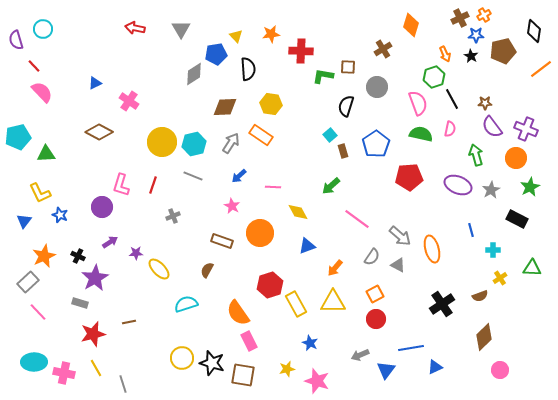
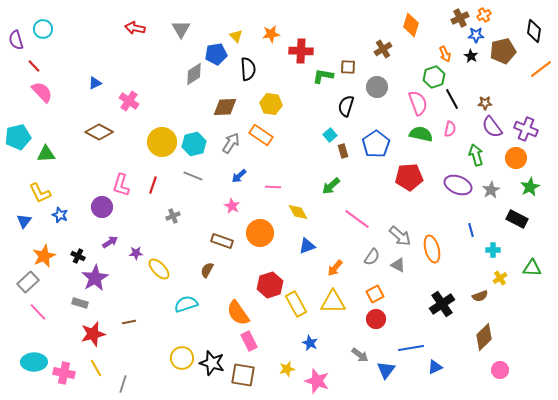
gray arrow at (360, 355): rotated 120 degrees counterclockwise
gray line at (123, 384): rotated 36 degrees clockwise
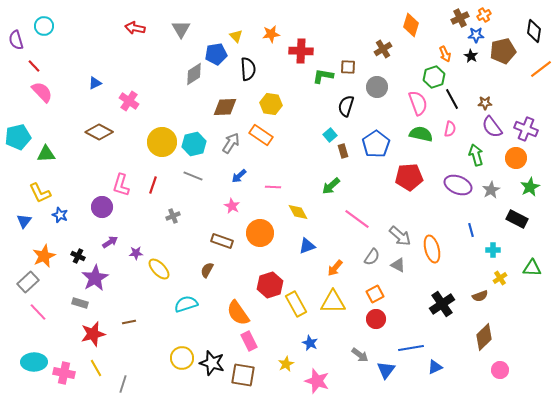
cyan circle at (43, 29): moved 1 px right, 3 px up
yellow star at (287, 369): moved 1 px left, 5 px up; rotated 14 degrees counterclockwise
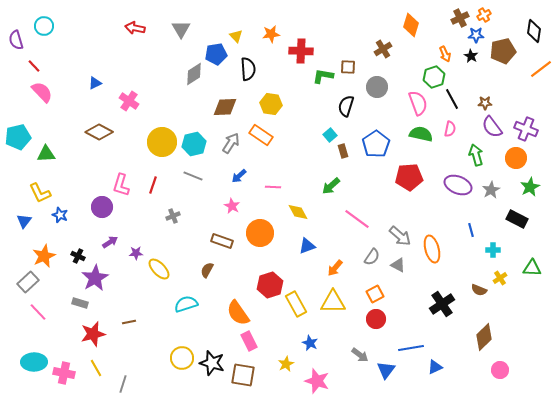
brown semicircle at (480, 296): moved 1 px left, 6 px up; rotated 42 degrees clockwise
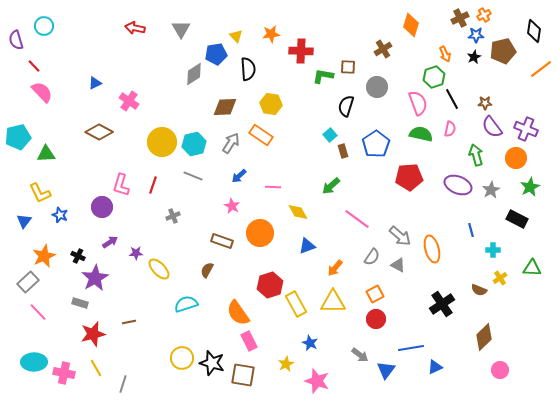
black star at (471, 56): moved 3 px right, 1 px down; rotated 16 degrees clockwise
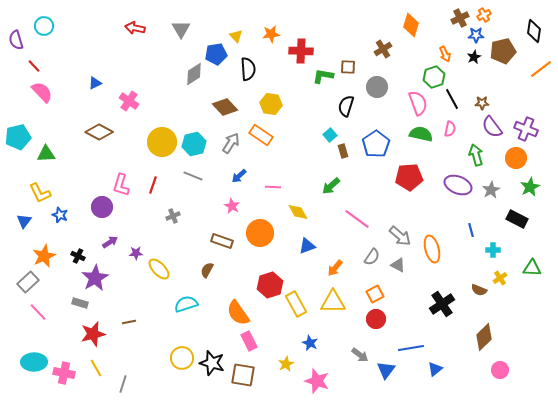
brown star at (485, 103): moved 3 px left
brown diamond at (225, 107): rotated 50 degrees clockwise
blue triangle at (435, 367): moved 2 px down; rotated 14 degrees counterclockwise
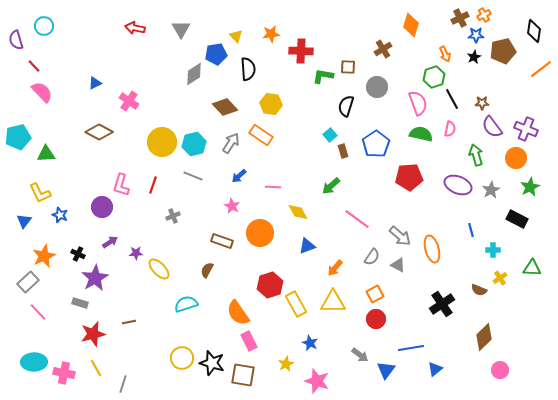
black cross at (78, 256): moved 2 px up
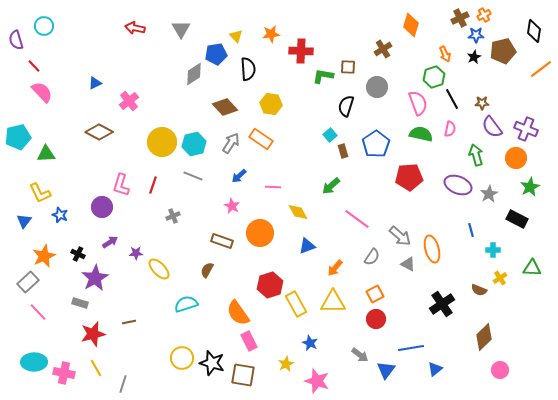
pink cross at (129, 101): rotated 18 degrees clockwise
orange rectangle at (261, 135): moved 4 px down
gray star at (491, 190): moved 2 px left, 4 px down
gray triangle at (398, 265): moved 10 px right, 1 px up
